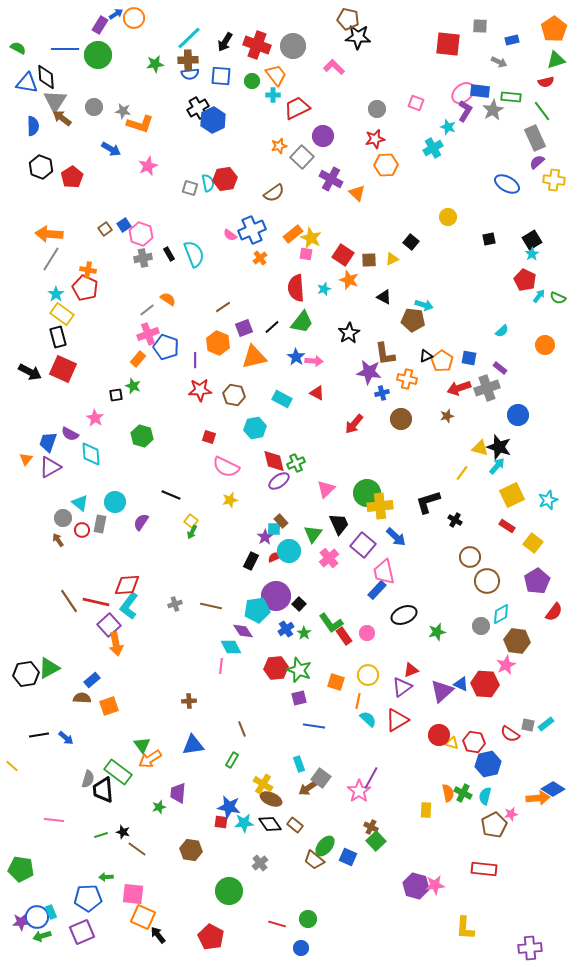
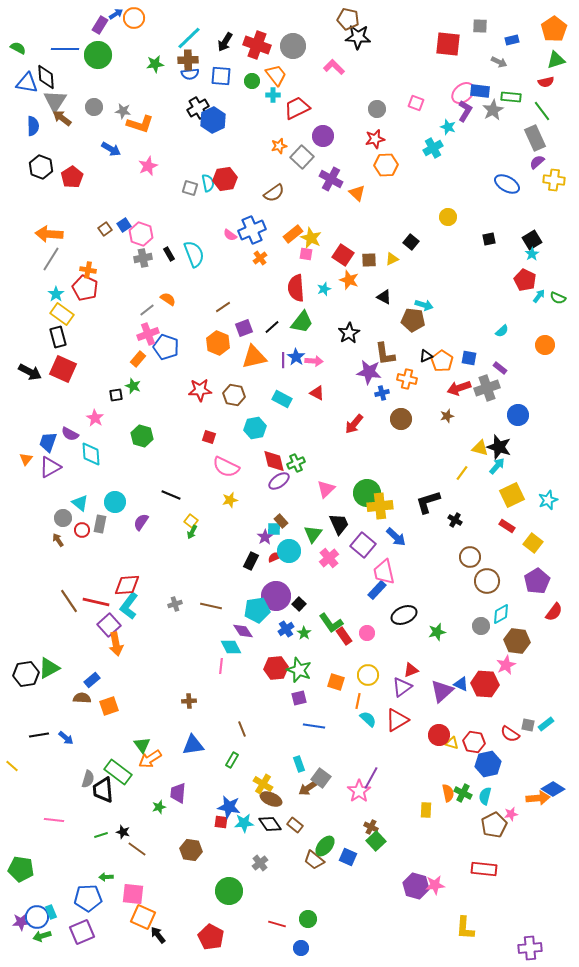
purple line at (195, 360): moved 88 px right
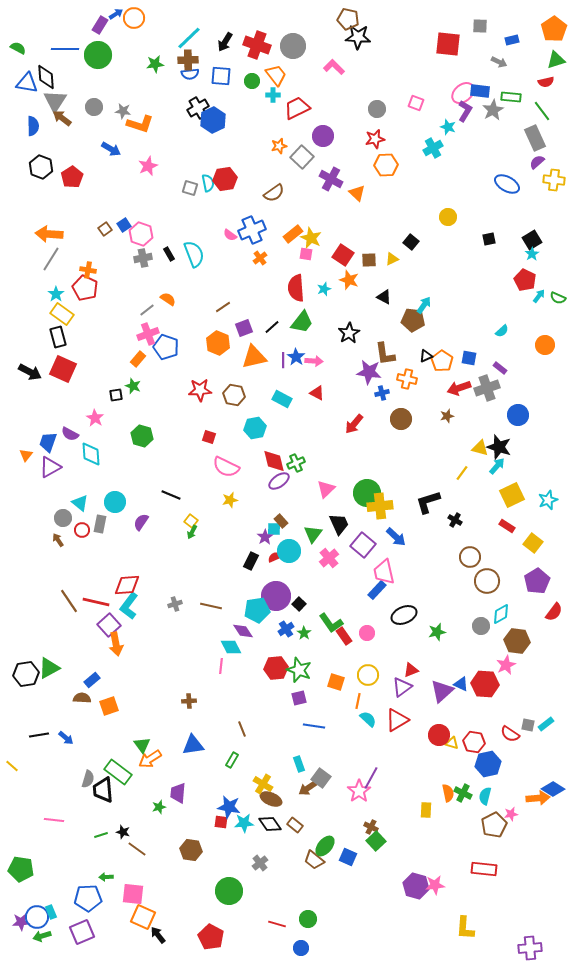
cyan arrow at (424, 305): rotated 72 degrees counterclockwise
orange triangle at (26, 459): moved 4 px up
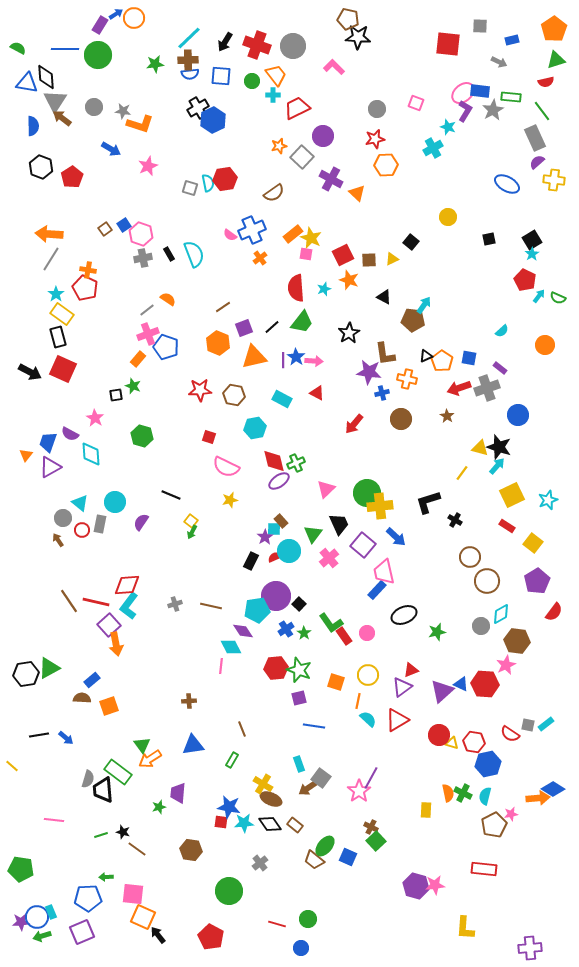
red square at (343, 255): rotated 30 degrees clockwise
brown star at (447, 416): rotated 24 degrees counterclockwise
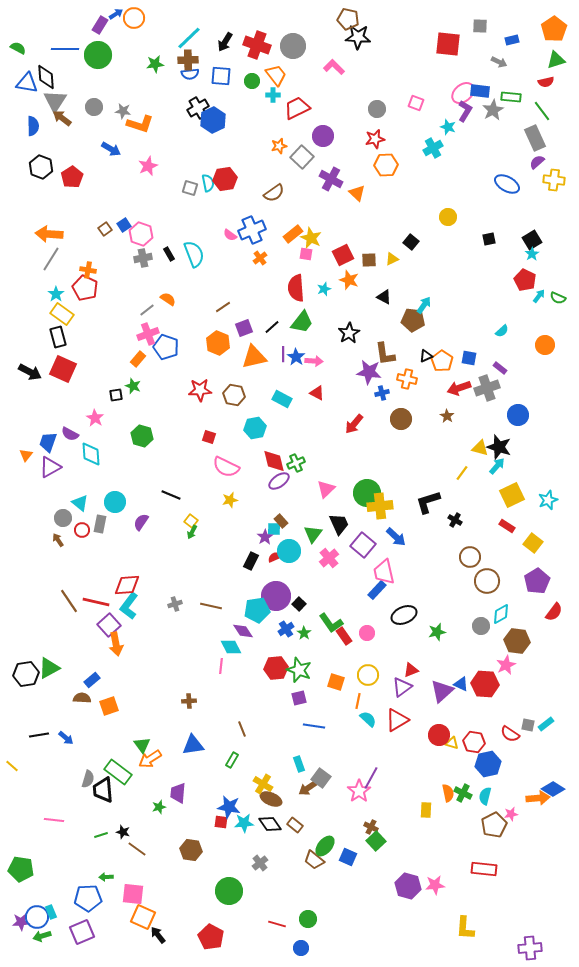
purple line at (283, 360): moved 6 px up
purple hexagon at (416, 886): moved 8 px left
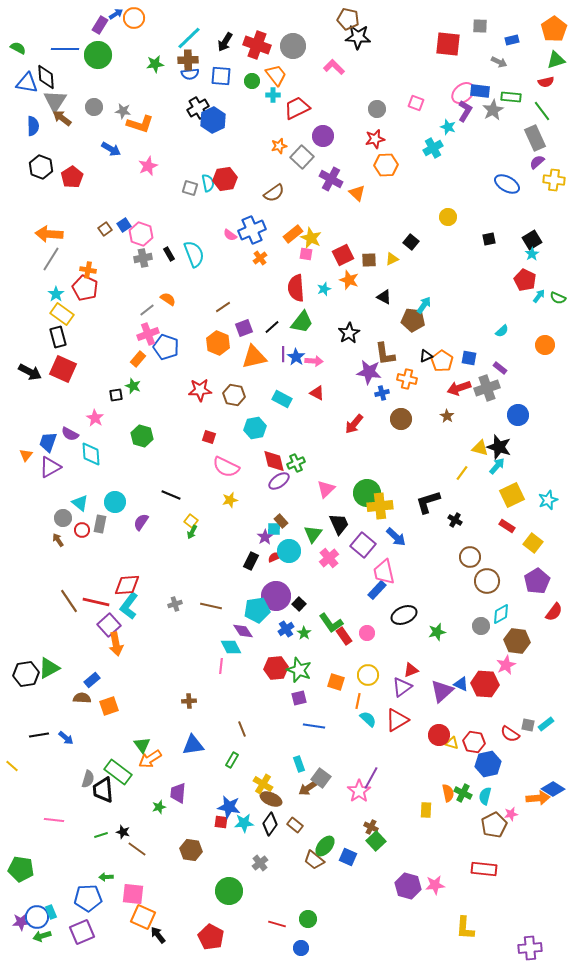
black diamond at (270, 824): rotated 70 degrees clockwise
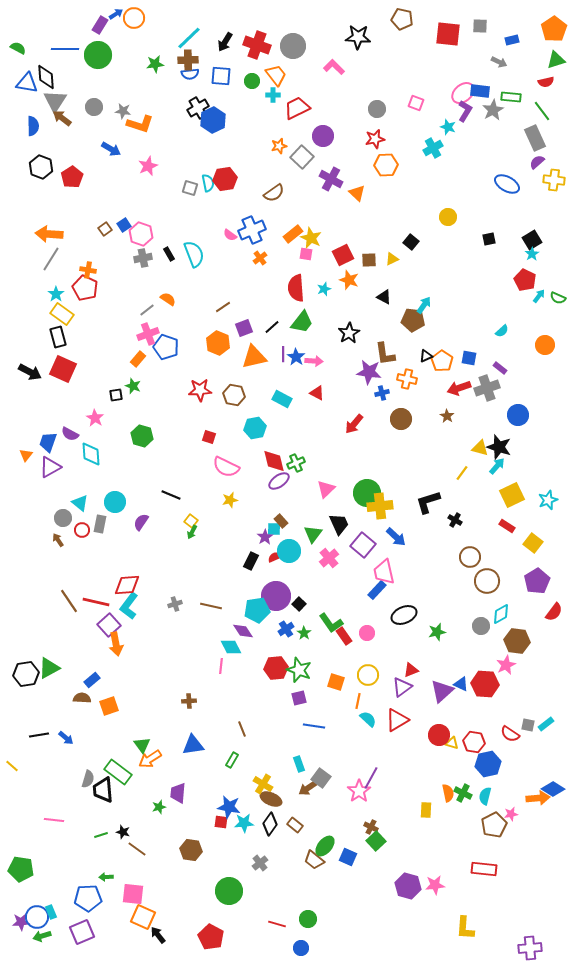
brown pentagon at (348, 19): moved 54 px right
red square at (448, 44): moved 10 px up
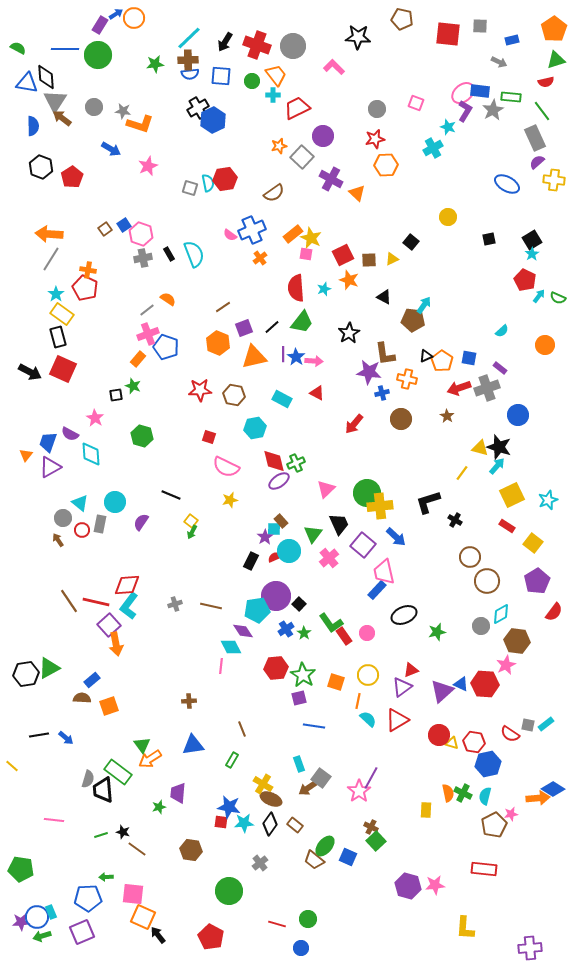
green star at (299, 670): moved 4 px right, 5 px down; rotated 10 degrees clockwise
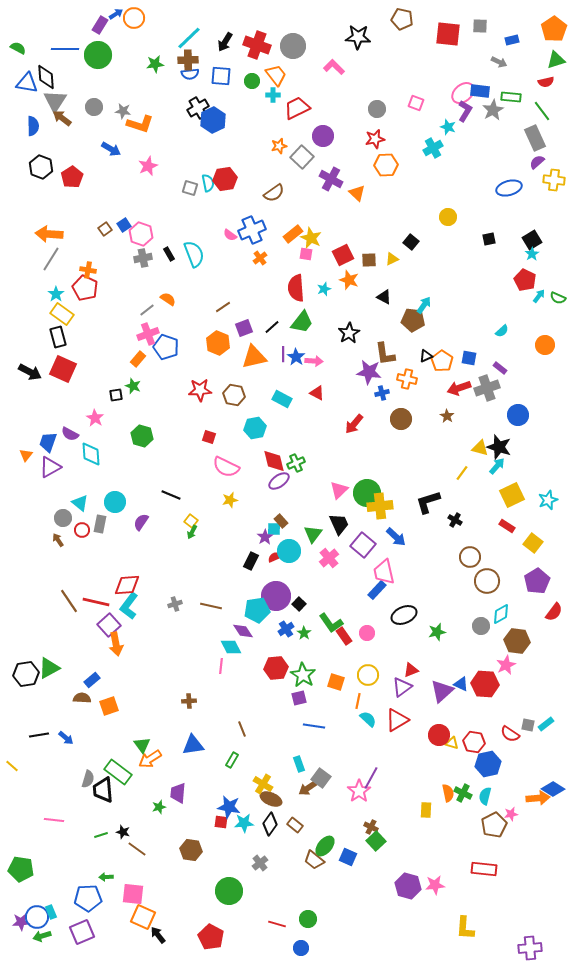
blue ellipse at (507, 184): moved 2 px right, 4 px down; rotated 45 degrees counterclockwise
pink triangle at (326, 489): moved 13 px right, 1 px down
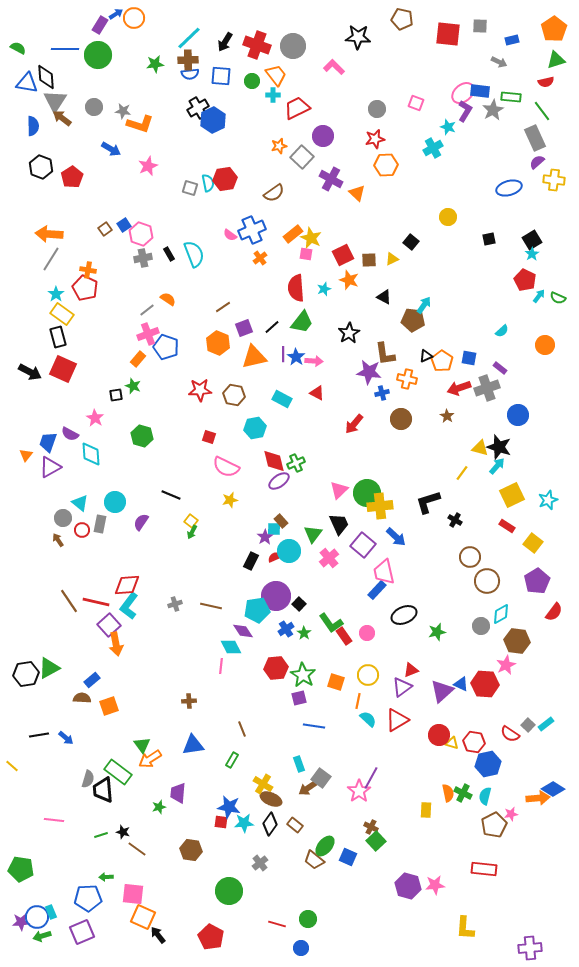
gray square at (528, 725): rotated 32 degrees clockwise
